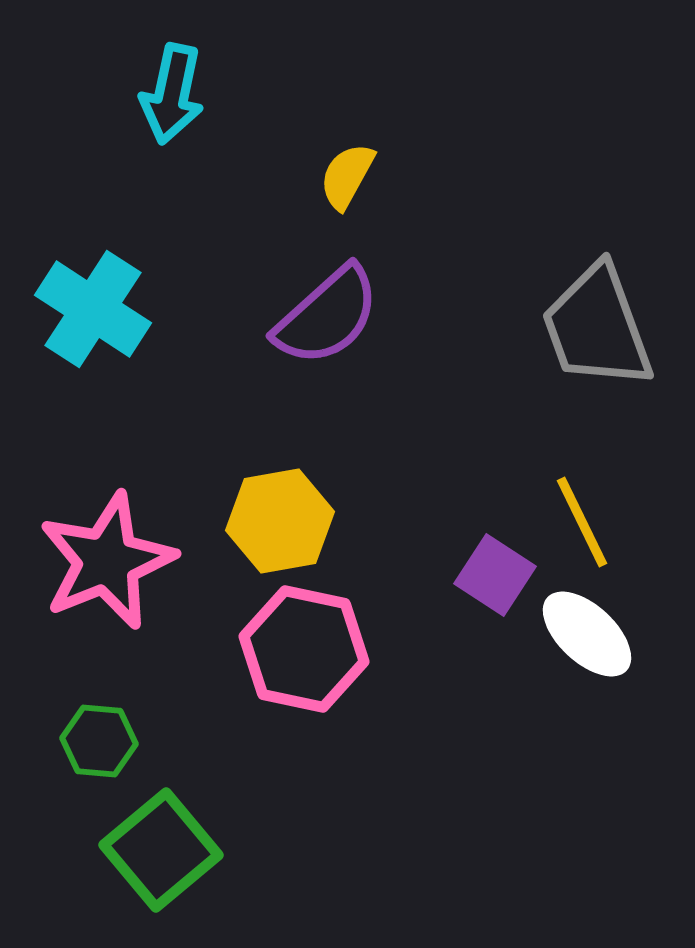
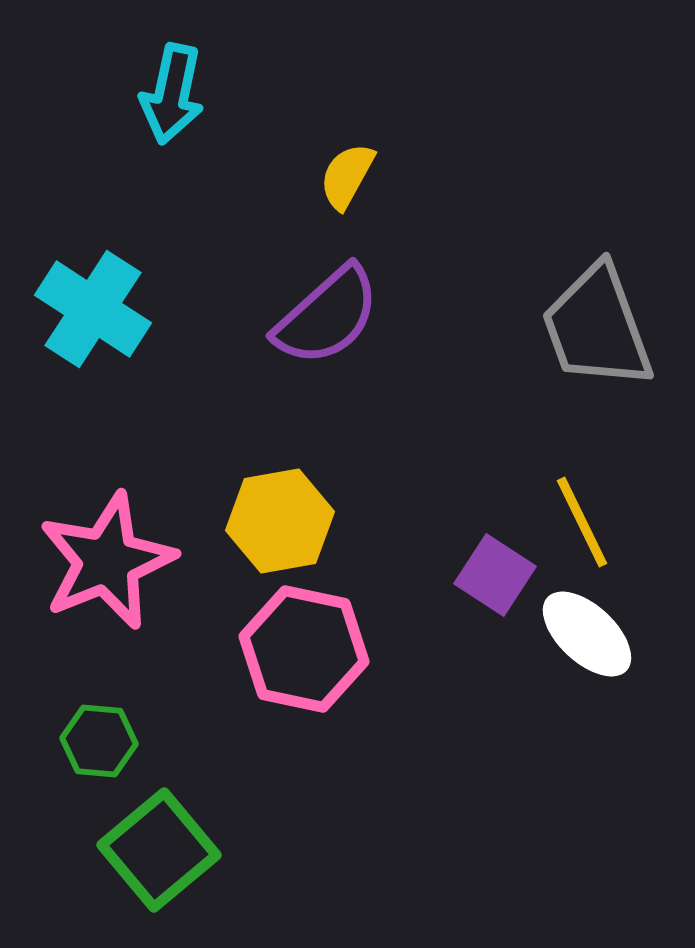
green square: moved 2 px left
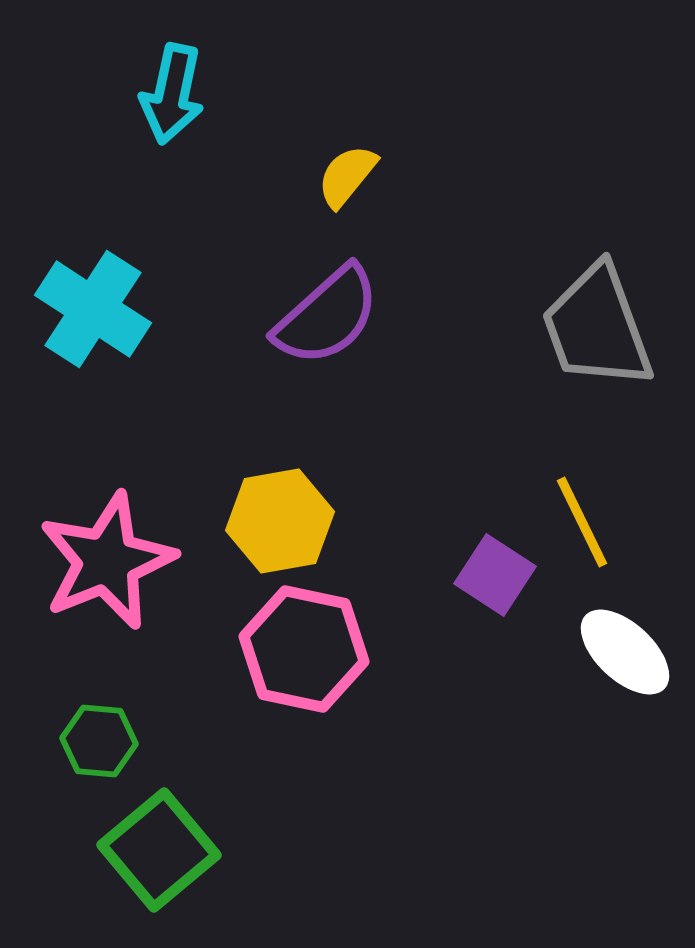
yellow semicircle: rotated 10 degrees clockwise
white ellipse: moved 38 px right, 18 px down
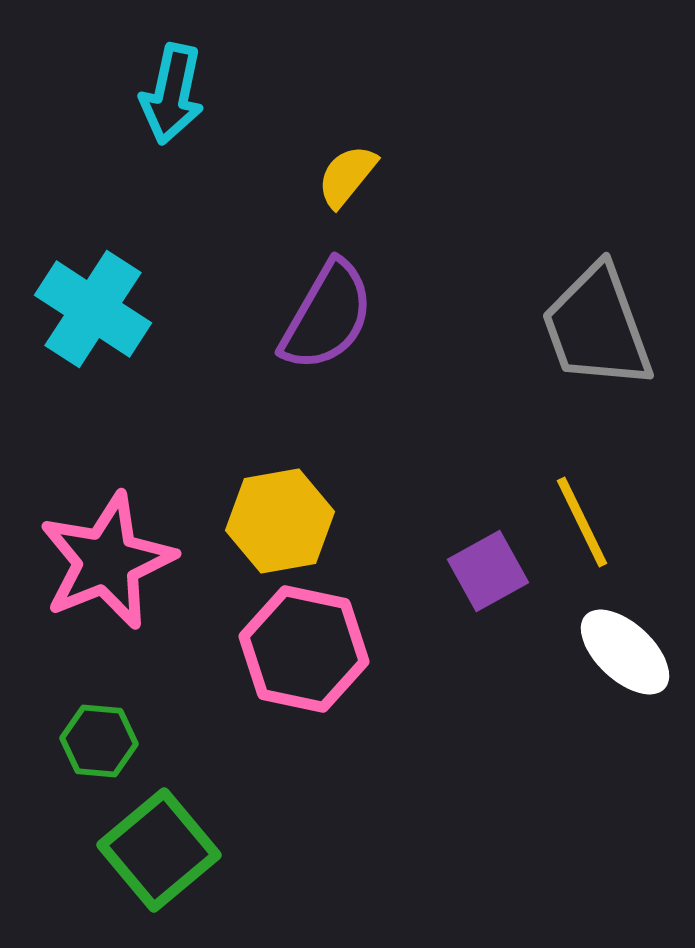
purple semicircle: rotated 18 degrees counterclockwise
purple square: moved 7 px left, 4 px up; rotated 28 degrees clockwise
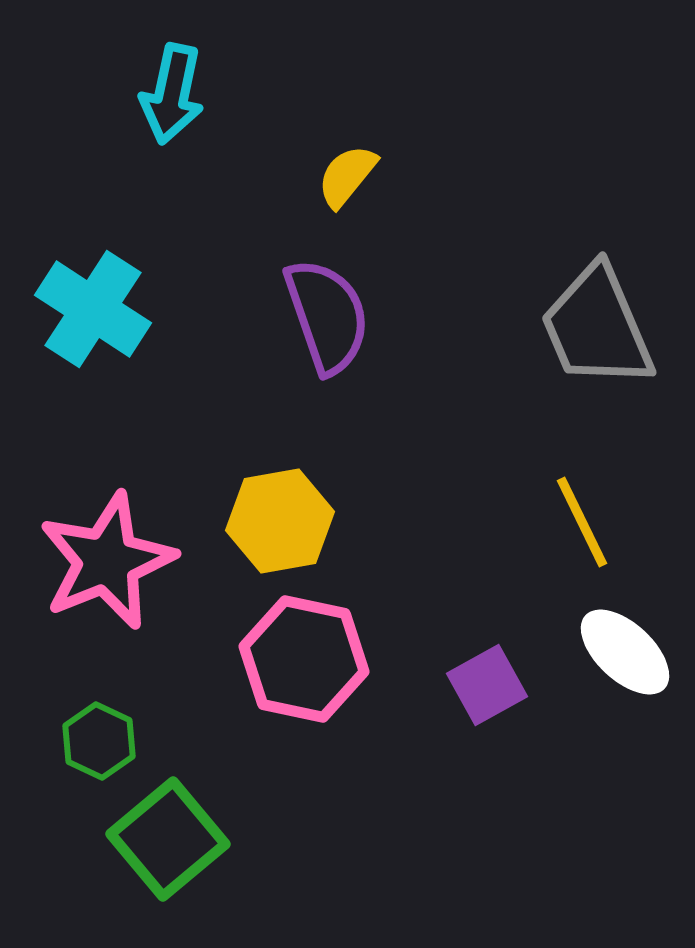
purple semicircle: rotated 49 degrees counterclockwise
gray trapezoid: rotated 3 degrees counterclockwise
purple square: moved 1 px left, 114 px down
pink hexagon: moved 10 px down
green hexagon: rotated 20 degrees clockwise
green square: moved 9 px right, 11 px up
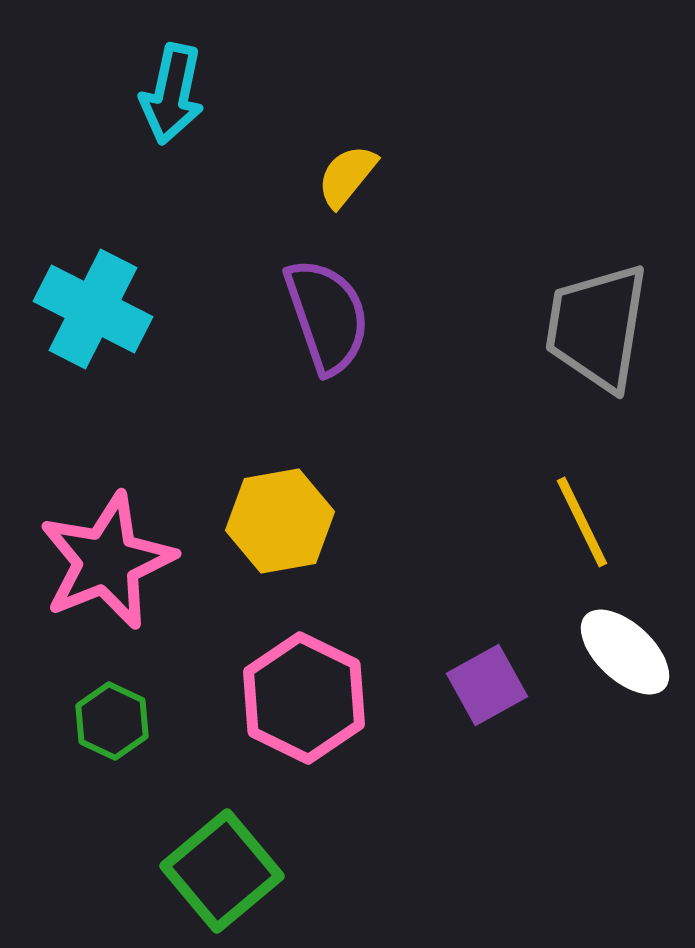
cyan cross: rotated 6 degrees counterclockwise
gray trapezoid: rotated 32 degrees clockwise
pink hexagon: moved 39 px down; rotated 14 degrees clockwise
green hexagon: moved 13 px right, 20 px up
green square: moved 54 px right, 32 px down
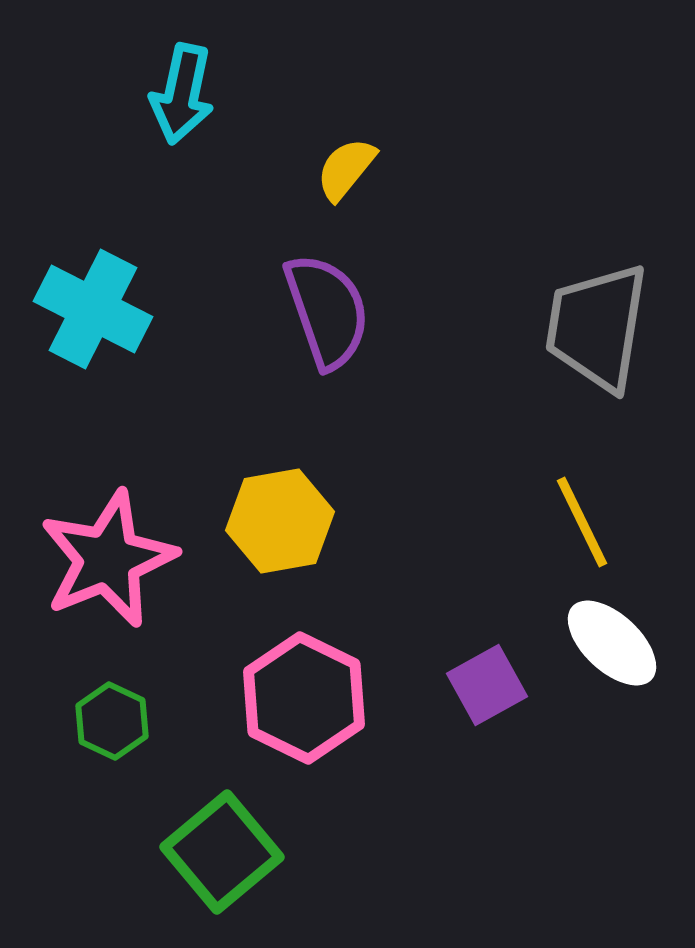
cyan arrow: moved 10 px right
yellow semicircle: moved 1 px left, 7 px up
purple semicircle: moved 5 px up
pink star: moved 1 px right, 2 px up
white ellipse: moved 13 px left, 9 px up
green square: moved 19 px up
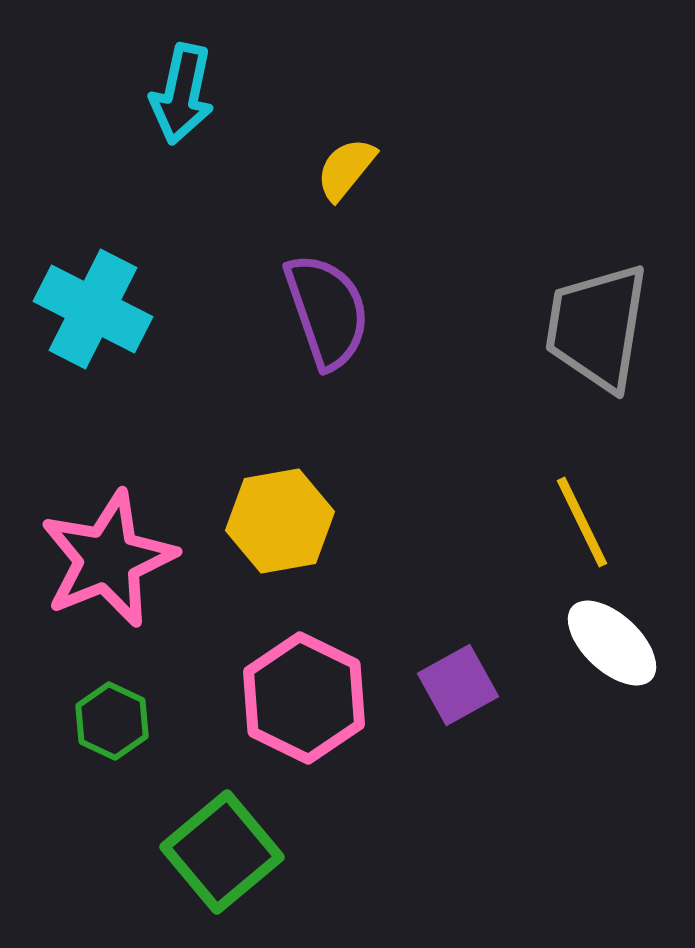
purple square: moved 29 px left
